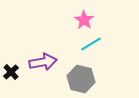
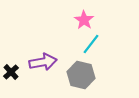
cyan line: rotated 20 degrees counterclockwise
gray hexagon: moved 4 px up
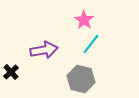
purple arrow: moved 1 px right, 12 px up
gray hexagon: moved 4 px down
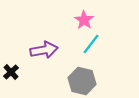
gray hexagon: moved 1 px right, 2 px down
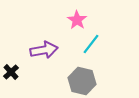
pink star: moved 7 px left
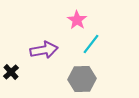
gray hexagon: moved 2 px up; rotated 16 degrees counterclockwise
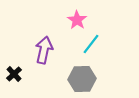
purple arrow: rotated 68 degrees counterclockwise
black cross: moved 3 px right, 2 px down
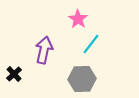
pink star: moved 1 px right, 1 px up
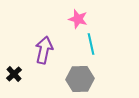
pink star: rotated 18 degrees counterclockwise
cyan line: rotated 50 degrees counterclockwise
gray hexagon: moved 2 px left
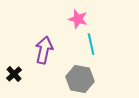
gray hexagon: rotated 12 degrees clockwise
